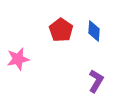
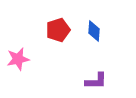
red pentagon: moved 3 px left; rotated 20 degrees clockwise
purple L-shape: rotated 60 degrees clockwise
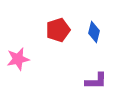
blue diamond: moved 1 px down; rotated 10 degrees clockwise
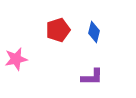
pink star: moved 2 px left
purple L-shape: moved 4 px left, 4 px up
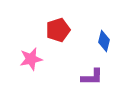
blue diamond: moved 10 px right, 9 px down
pink star: moved 15 px right
